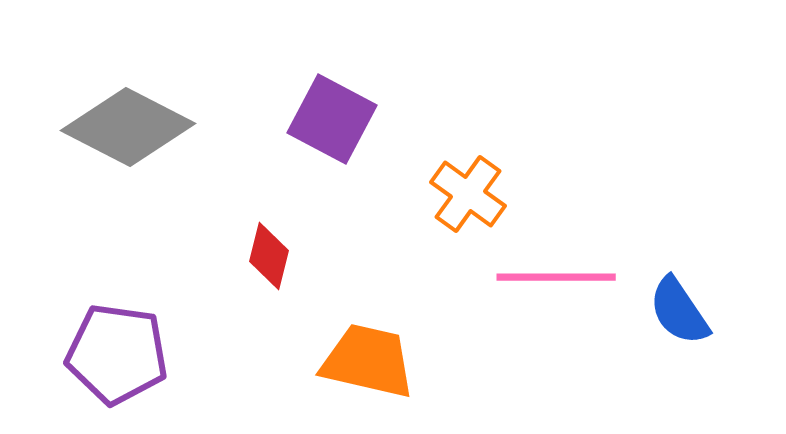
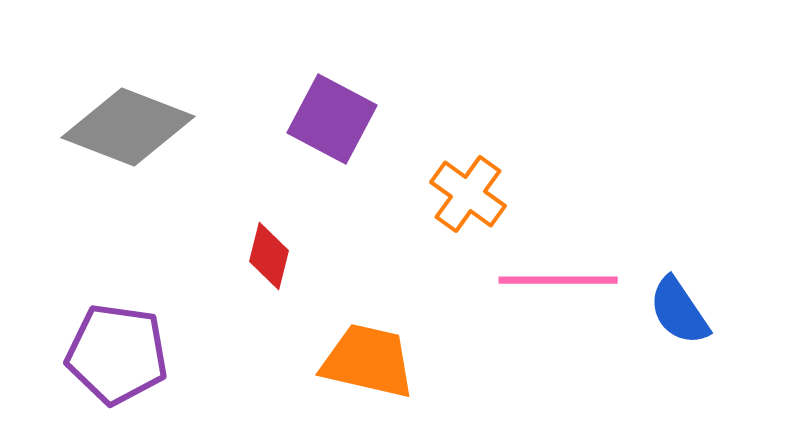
gray diamond: rotated 6 degrees counterclockwise
pink line: moved 2 px right, 3 px down
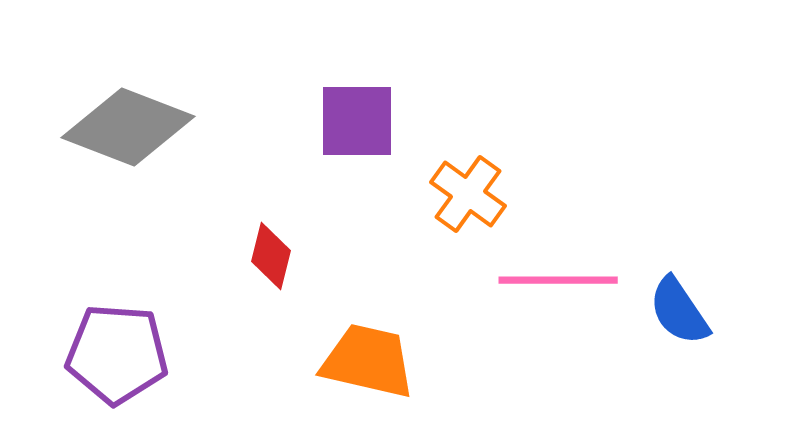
purple square: moved 25 px right, 2 px down; rotated 28 degrees counterclockwise
red diamond: moved 2 px right
purple pentagon: rotated 4 degrees counterclockwise
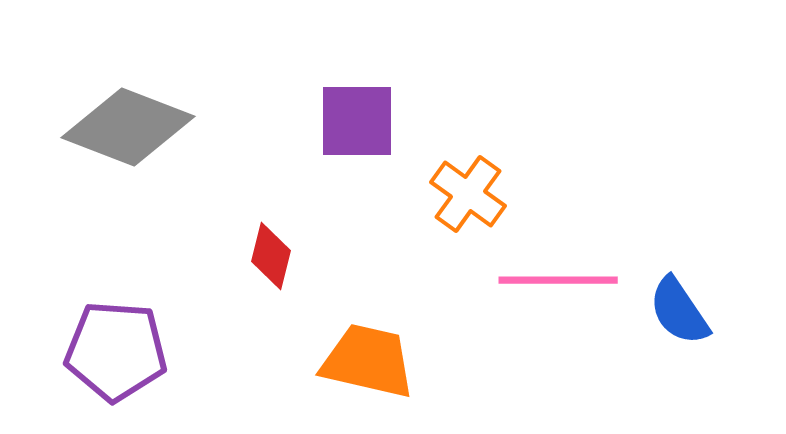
purple pentagon: moved 1 px left, 3 px up
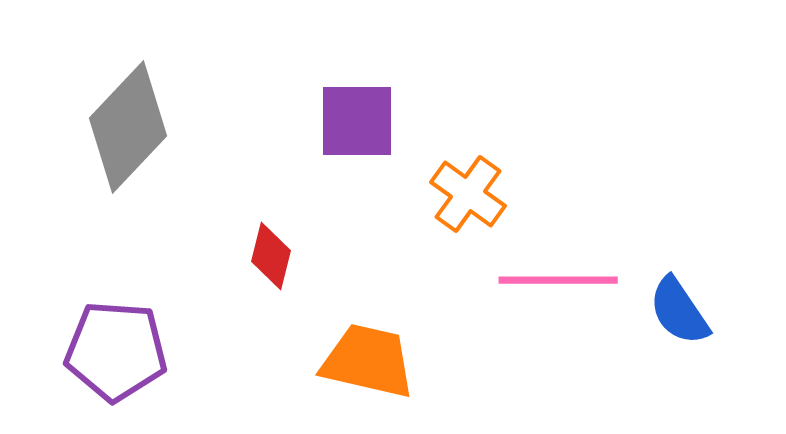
gray diamond: rotated 68 degrees counterclockwise
